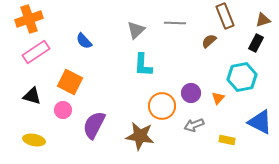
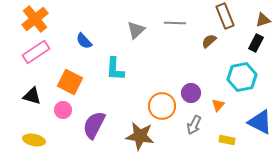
orange cross: moved 6 px right; rotated 20 degrees counterclockwise
cyan L-shape: moved 28 px left, 4 px down
orange triangle: moved 7 px down
gray arrow: rotated 42 degrees counterclockwise
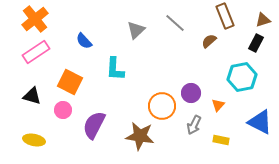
gray line: rotated 40 degrees clockwise
yellow rectangle: moved 6 px left
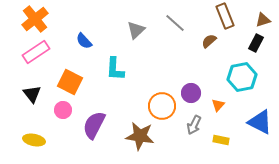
black triangle: moved 2 px up; rotated 36 degrees clockwise
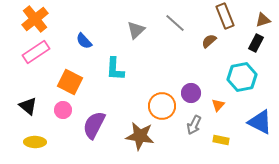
black triangle: moved 4 px left, 12 px down; rotated 12 degrees counterclockwise
yellow ellipse: moved 1 px right, 2 px down; rotated 10 degrees counterclockwise
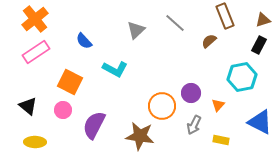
black rectangle: moved 3 px right, 2 px down
cyan L-shape: rotated 65 degrees counterclockwise
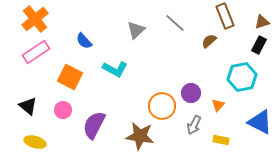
brown triangle: moved 1 px left, 2 px down
orange square: moved 5 px up
yellow ellipse: rotated 15 degrees clockwise
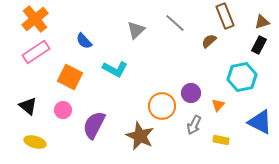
brown star: rotated 16 degrees clockwise
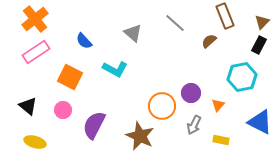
brown triangle: rotated 28 degrees counterclockwise
gray triangle: moved 3 px left, 3 px down; rotated 36 degrees counterclockwise
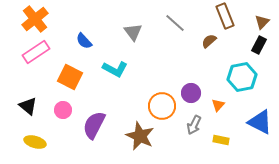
gray triangle: moved 1 px up; rotated 12 degrees clockwise
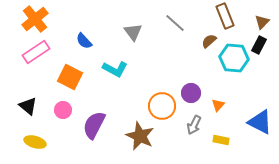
cyan hexagon: moved 8 px left, 19 px up; rotated 16 degrees clockwise
